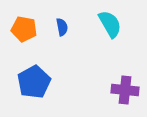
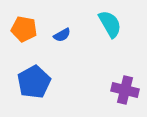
blue semicircle: moved 8 px down; rotated 72 degrees clockwise
purple cross: rotated 8 degrees clockwise
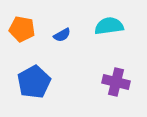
cyan semicircle: moved 1 px left, 2 px down; rotated 68 degrees counterclockwise
orange pentagon: moved 2 px left
purple cross: moved 9 px left, 8 px up
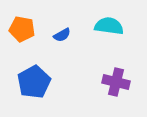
cyan semicircle: rotated 16 degrees clockwise
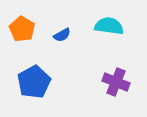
orange pentagon: rotated 20 degrees clockwise
purple cross: rotated 8 degrees clockwise
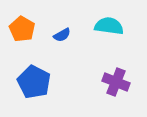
blue pentagon: rotated 16 degrees counterclockwise
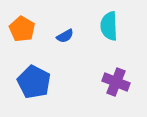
cyan semicircle: rotated 100 degrees counterclockwise
blue semicircle: moved 3 px right, 1 px down
